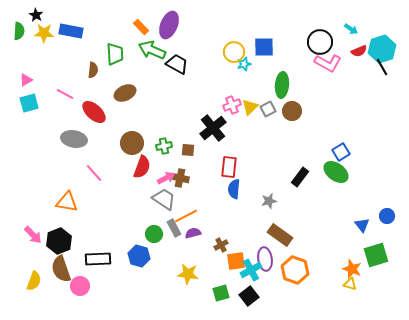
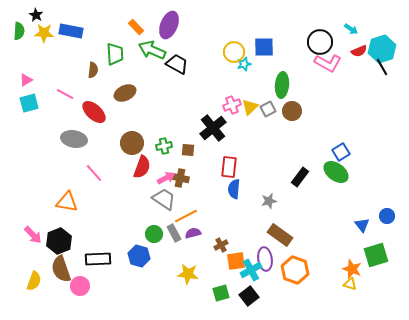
orange rectangle at (141, 27): moved 5 px left
gray rectangle at (174, 228): moved 5 px down
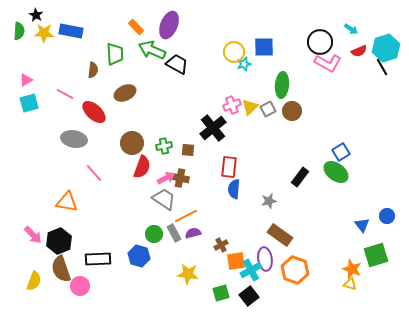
cyan hexagon at (382, 49): moved 4 px right, 1 px up
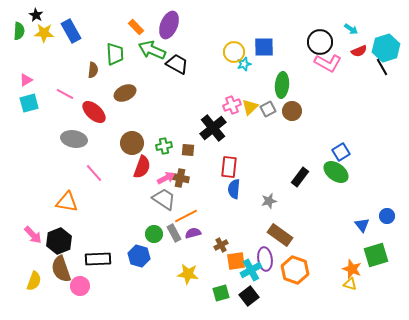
blue rectangle at (71, 31): rotated 50 degrees clockwise
